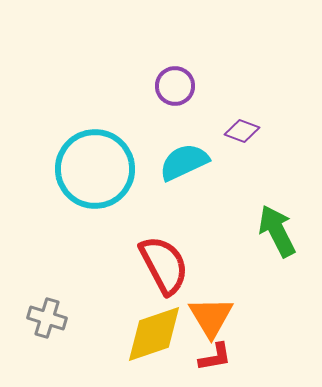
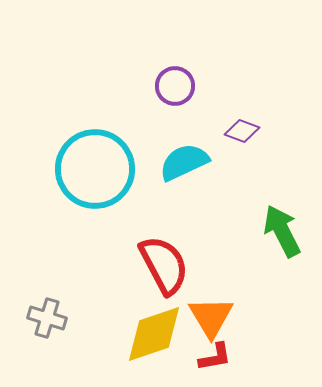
green arrow: moved 5 px right
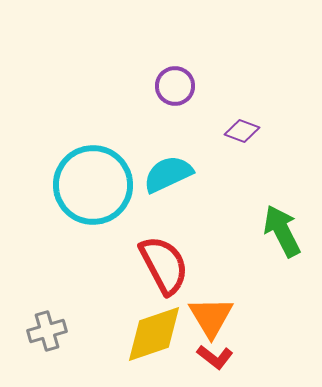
cyan semicircle: moved 16 px left, 12 px down
cyan circle: moved 2 px left, 16 px down
gray cross: moved 13 px down; rotated 33 degrees counterclockwise
red L-shape: rotated 48 degrees clockwise
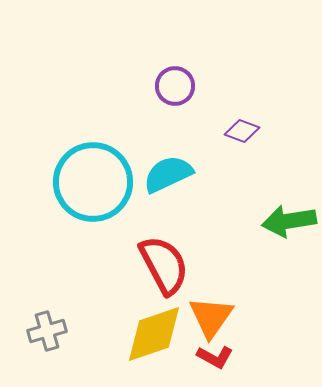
cyan circle: moved 3 px up
green arrow: moved 7 px right, 10 px up; rotated 72 degrees counterclockwise
orange triangle: rotated 6 degrees clockwise
red L-shape: rotated 9 degrees counterclockwise
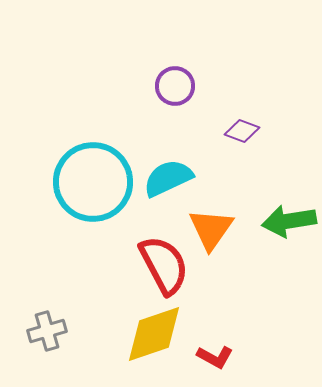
cyan semicircle: moved 4 px down
orange triangle: moved 88 px up
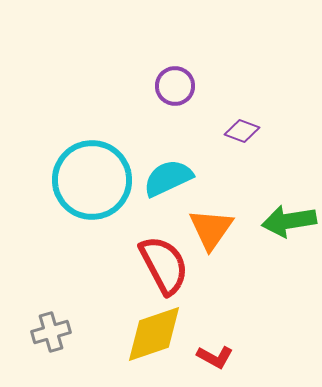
cyan circle: moved 1 px left, 2 px up
gray cross: moved 4 px right, 1 px down
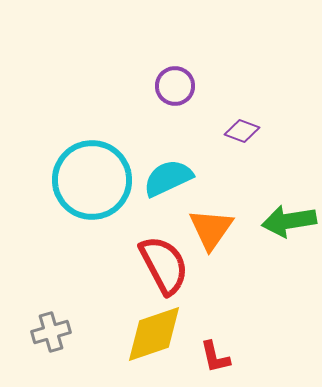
red L-shape: rotated 48 degrees clockwise
